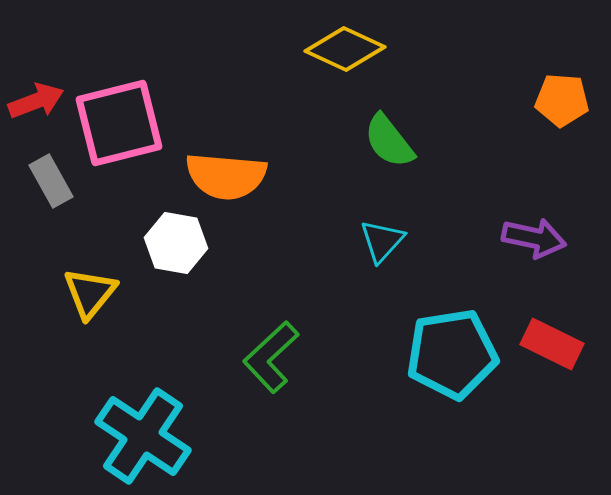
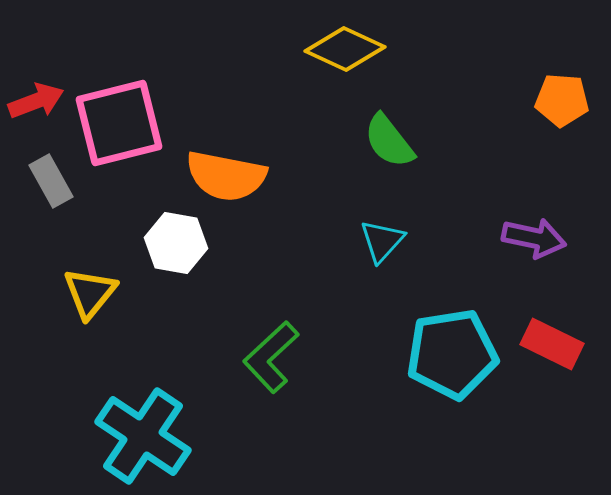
orange semicircle: rotated 6 degrees clockwise
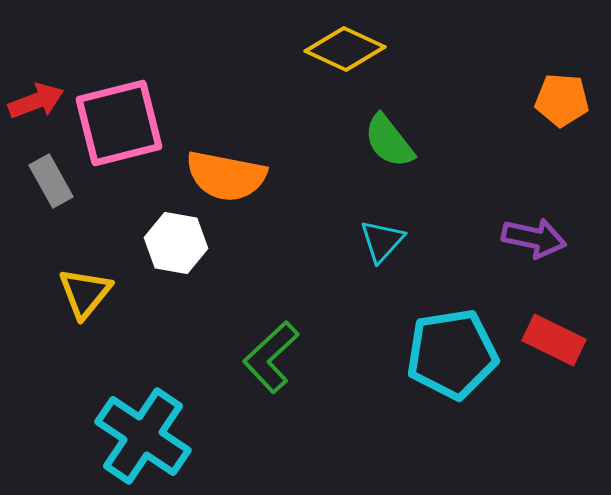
yellow triangle: moved 5 px left
red rectangle: moved 2 px right, 4 px up
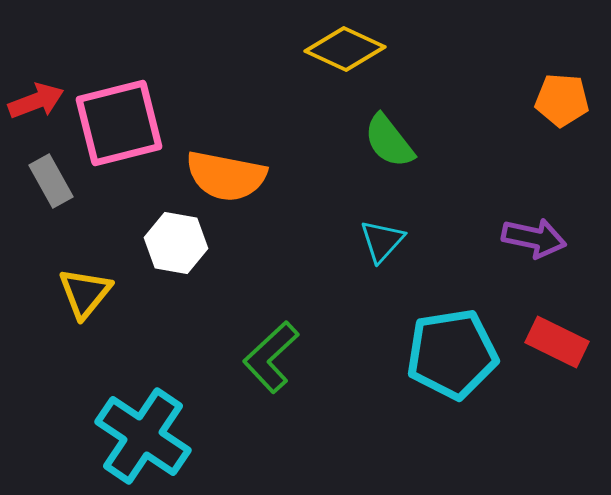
red rectangle: moved 3 px right, 2 px down
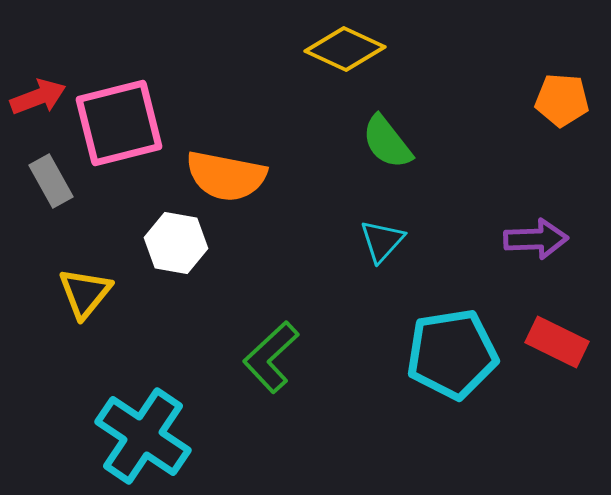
red arrow: moved 2 px right, 4 px up
green semicircle: moved 2 px left, 1 px down
purple arrow: moved 2 px right, 1 px down; rotated 14 degrees counterclockwise
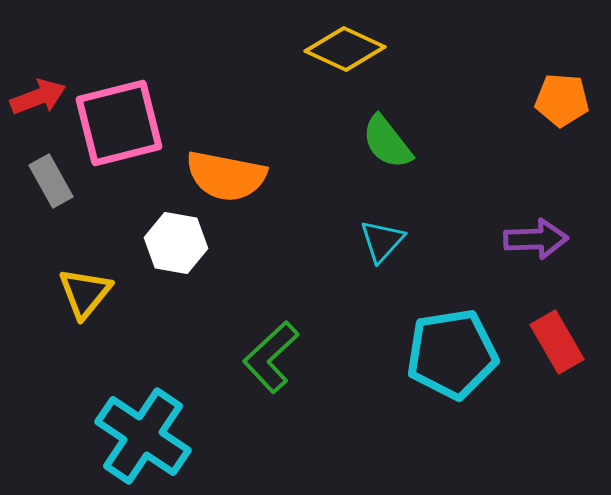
red rectangle: rotated 34 degrees clockwise
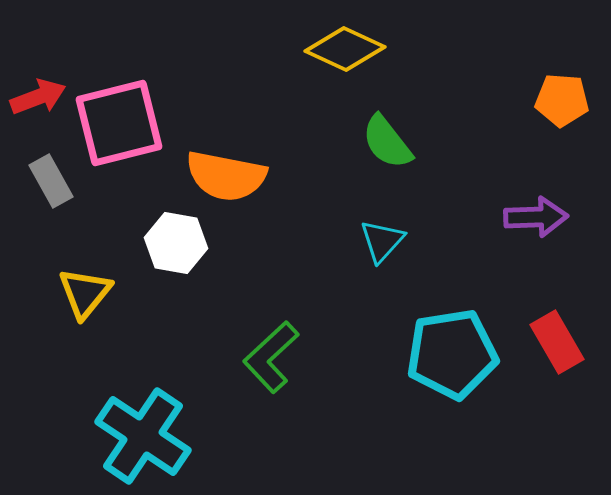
purple arrow: moved 22 px up
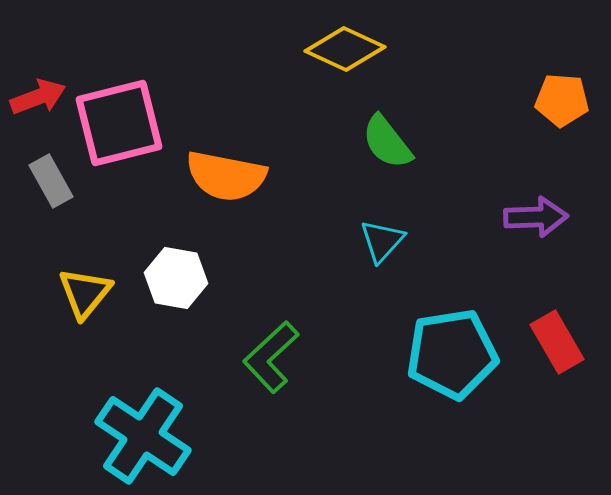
white hexagon: moved 35 px down
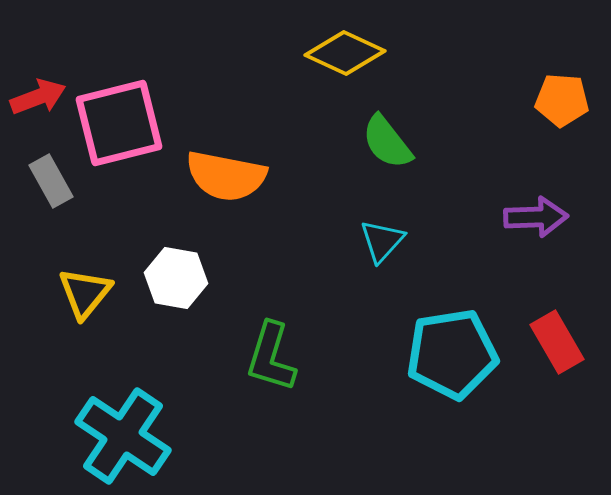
yellow diamond: moved 4 px down
green L-shape: rotated 30 degrees counterclockwise
cyan cross: moved 20 px left
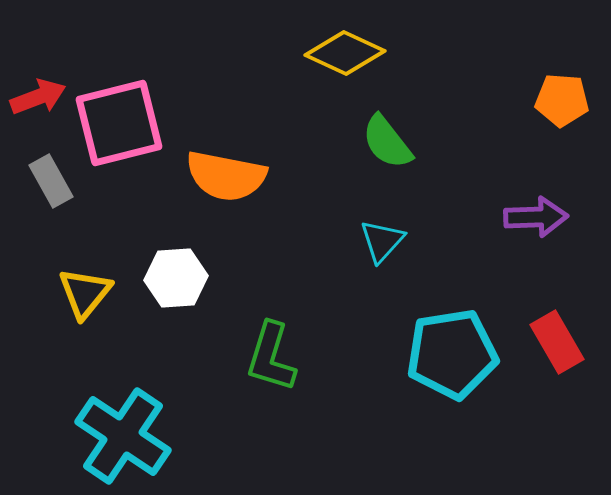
white hexagon: rotated 14 degrees counterclockwise
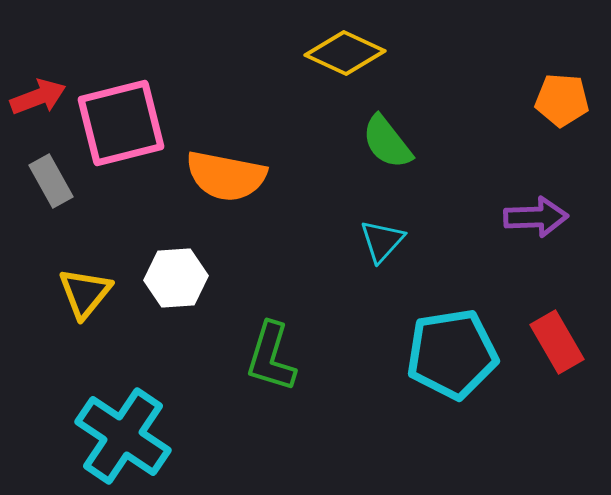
pink square: moved 2 px right
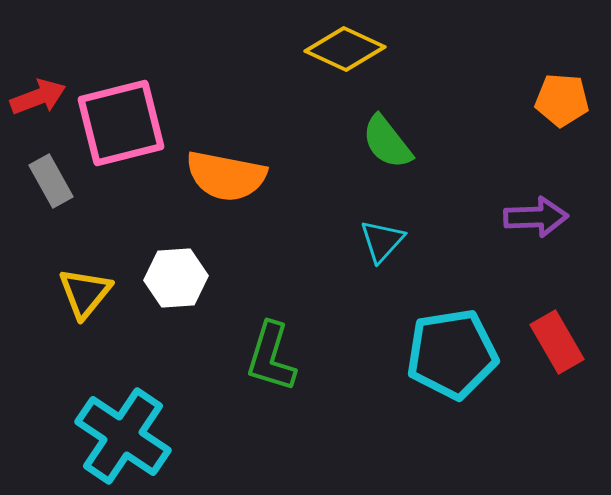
yellow diamond: moved 4 px up
